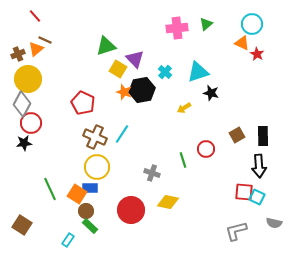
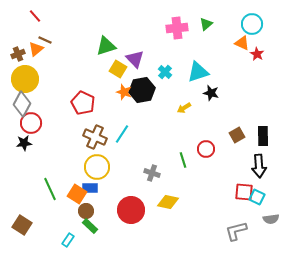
yellow circle at (28, 79): moved 3 px left
gray semicircle at (274, 223): moved 3 px left, 4 px up; rotated 21 degrees counterclockwise
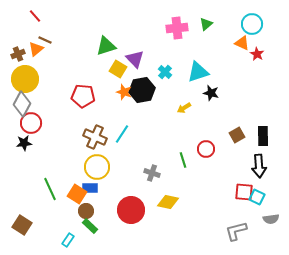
red pentagon at (83, 103): moved 7 px up; rotated 20 degrees counterclockwise
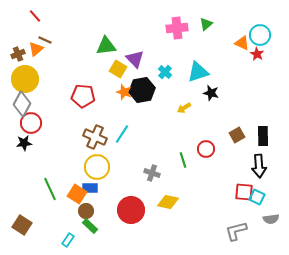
cyan circle at (252, 24): moved 8 px right, 11 px down
green triangle at (106, 46): rotated 10 degrees clockwise
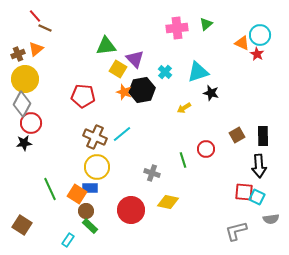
brown line at (45, 40): moved 12 px up
cyan line at (122, 134): rotated 18 degrees clockwise
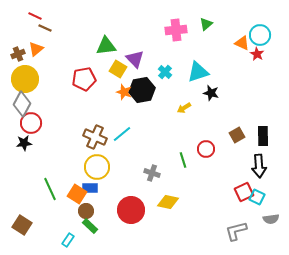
red line at (35, 16): rotated 24 degrees counterclockwise
pink cross at (177, 28): moved 1 px left, 2 px down
red pentagon at (83, 96): moved 1 px right, 17 px up; rotated 15 degrees counterclockwise
red square at (244, 192): rotated 30 degrees counterclockwise
